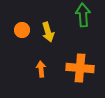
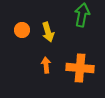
green arrow: moved 1 px left; rotated 15 degrees clockwise
orange arrow: moved 5 px right, 4 px up
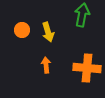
orange cross: moved 7 px right
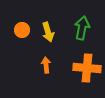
green arrow: moved 13 px down
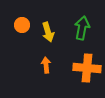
orange circle: moved 5 px up
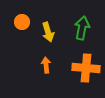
orange circle: moved 3 px up
orange cross: moved 1 px left
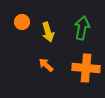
orange arrow: rotated 42 degrees counterclockwise
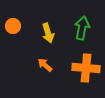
orange circle: moved 9 px left, 4 px down
yellow arrow: moved 1 px down
orange arrow: moved 1 px left
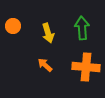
green arrow: rotated 15 degrees counterclockwise
orange cross: moved 1 px up
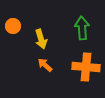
yellow arrow: moved 7 px left, 6 px down
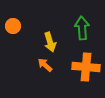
yellow arrow: moved 9 px right, 3 px down
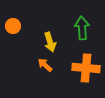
orange cross: moved 1 px down
